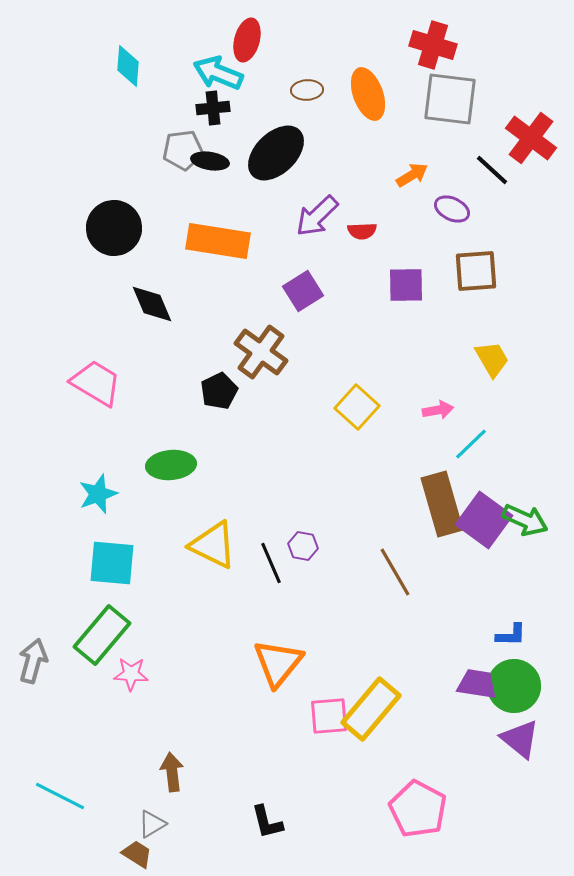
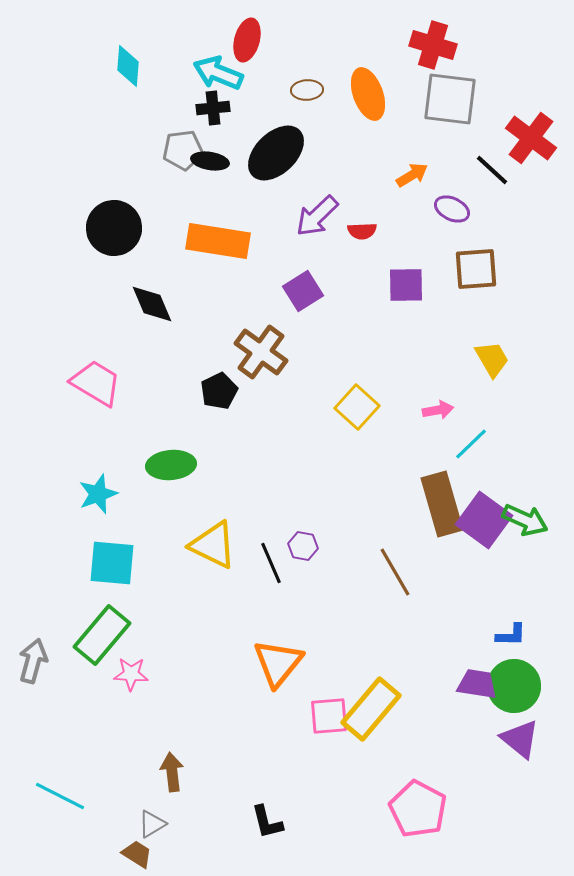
brown square at (476, 271): moved 2 px up
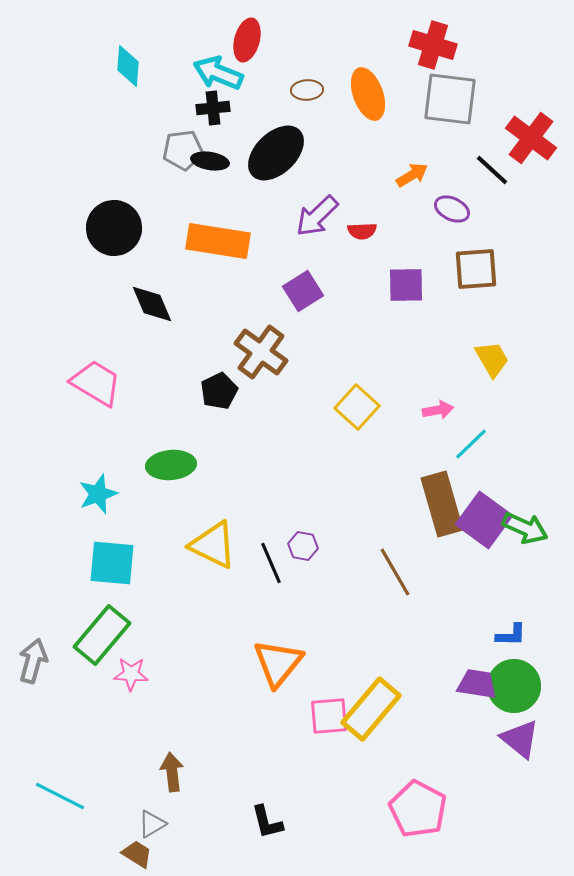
green arrow at (525, 520): moved 8 px down
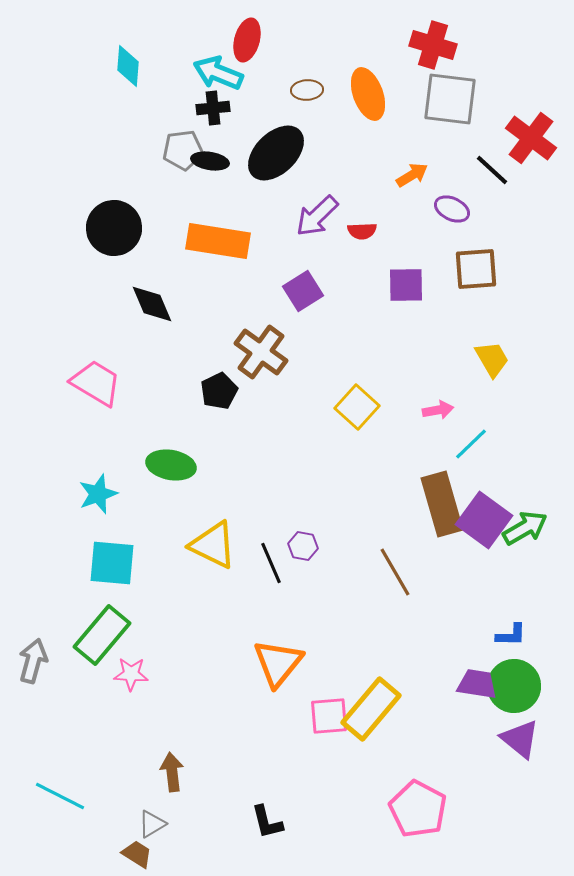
green ellipse at (171, 465): rotated 15 degrees clockwise
green arrow at (525, 528): rotated 54 degrees counterclockwise
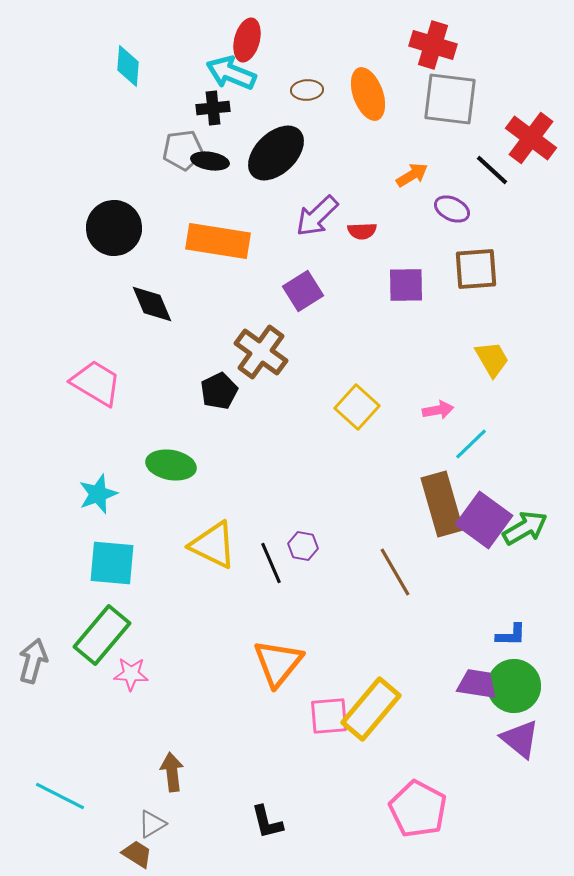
cyan arrow at (218, 73): moved 13 px right
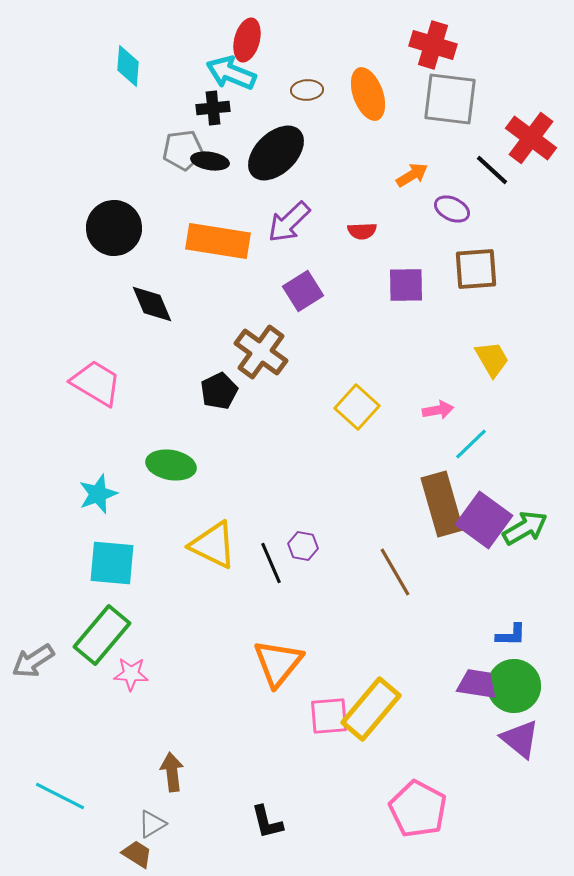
purple arrow at (317, 216): moved 28 px left, 6 px down
gray arrow at (33, 661): rotated 138 degrees counterclockwise
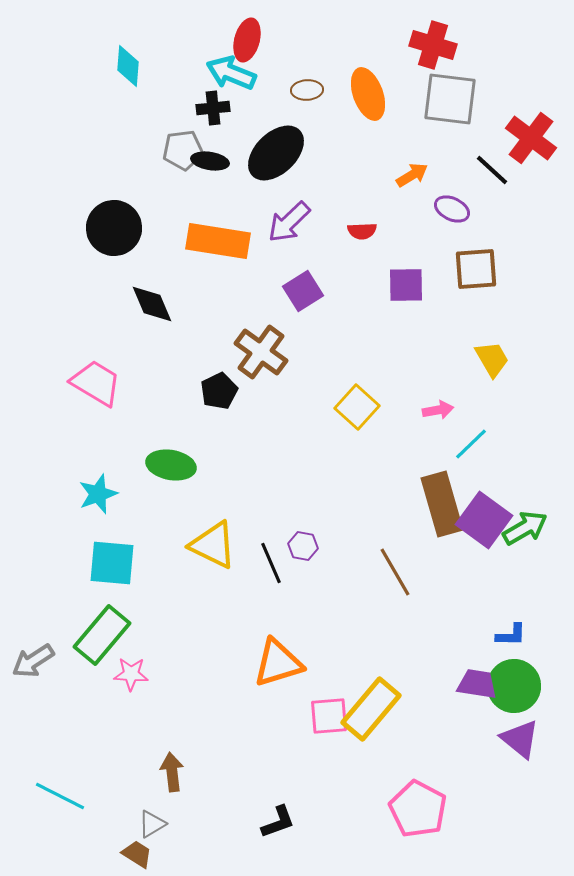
orange triangle at (278, 663): rotated 34 degrees clockwise
black L-shape at (267, 822): moved 11 px right; rotated 96 degrees counterclockwise
